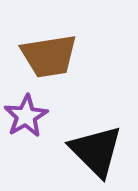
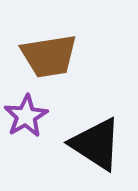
black triangle: moved 7 px up; rotated 12 degrees counterclockwise
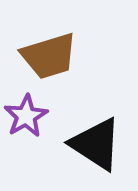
brown trapezoid: rotated 8 degrees counterclockwise
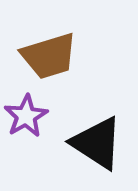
black triangle: moved 1 px right, 1 px up
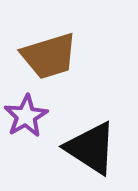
black triangle: moved 6 px left, 5 px down
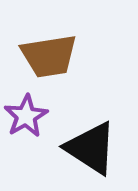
brown trapezoid: rotated 8 degrees clockwise
